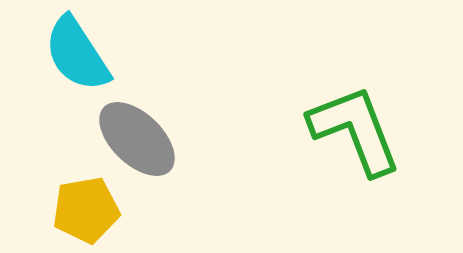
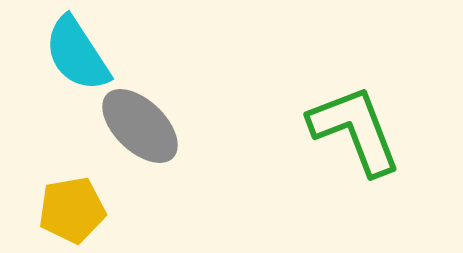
gray ellipse: moved 3 px right, 13 px up
yellow pentagon: moved 14 px left
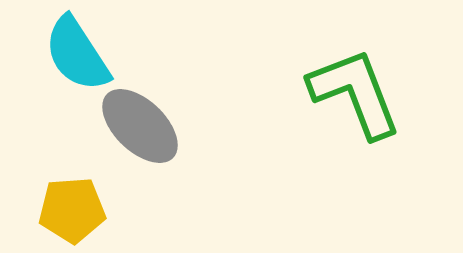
green L-shape: moved 37 px up
yellow pentagon: rotated 6 degrees clockwise
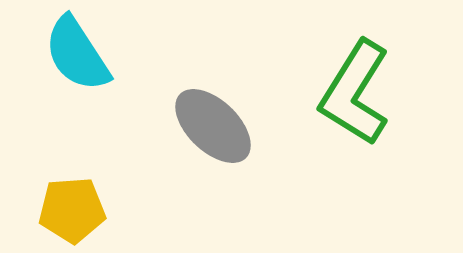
green L-shape: rotated 127 degrees counterclockwise
gray ellipse: moved 73 px right
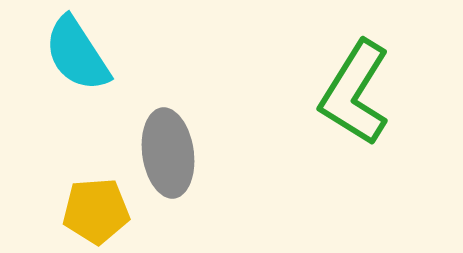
gray ellipse: moved 45 px left, 27 px down; rotated 38 degrees clockwise
yellow pentagon: moved 24 px right, 1 px down
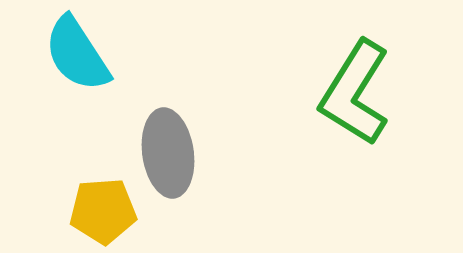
yellow pentagon: moved 7 px right
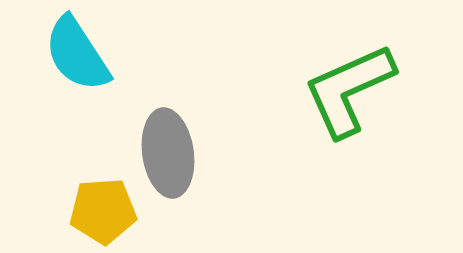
green L-shape: moved 6 px left, 3 px up; rotated 34 degrees clockwise
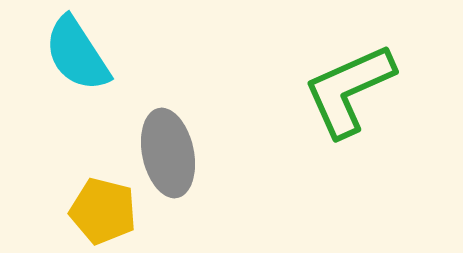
gray ellipse: rotated 4 degrees counterclockwise
yellow pentagon: rotated 18 degrees clockwise
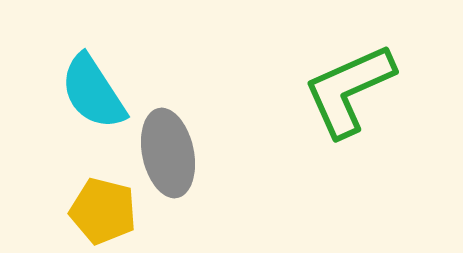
cyan semicircle: moved 16 px right, 38 px down
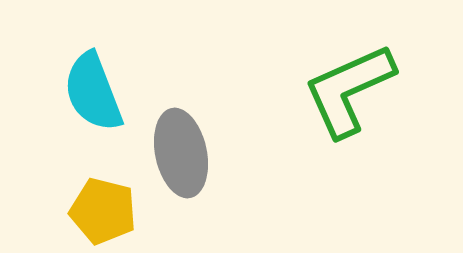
cyan semicircle: rotated 12 degrees clockwise
gray ellipse: moved 13 px right
